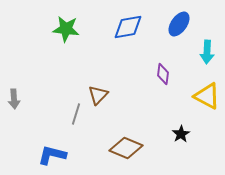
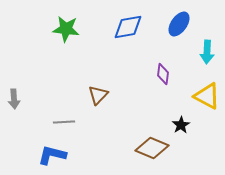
gray line: moved 12 px left, 8 px down; rotated 70 degrees clockwise
black star: moved 9 px up
brown diamond: moved 26 px right
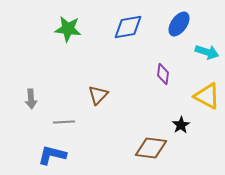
green star: moved 2 px right
cyan arrow: rotated 75 degrees counterclockwise
gray arrow: moved 17 px right
brown diamond: moved 1 px left; rotated 16 degrees counterclockwise
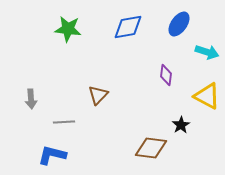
purple diamond: moved 3 px right, 1 px down
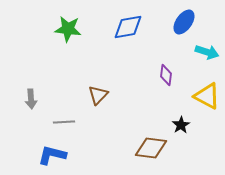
blue ellipse: moved 5 px right, 2 px up
